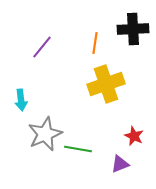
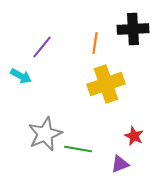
cyan arrow: moved 24 px up; rotated 55 degrees counterclockwise
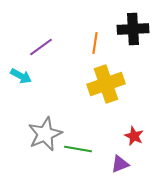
purple line: moved 1 px left; rotated 15 degrees clockwise
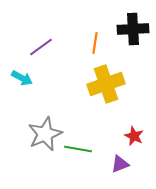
cyan arrow: moved 1 px right, 2 px down
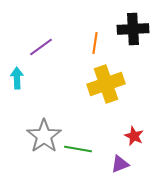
cyan arrow: moved 5 px left; rotated 120 degrees counterclockwise
gray star: moved 1 px left, 2 px down; rotated 12 degrees counterclockwise
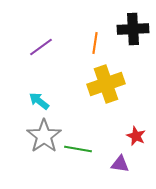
cyan arrow: moved 22 px right, 23 px down; rotated 50 degrees counterclockwise
red star: moved 2 px right
purple triangle: rotated 30 degrees clockwise
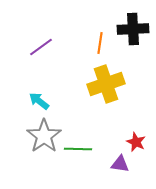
orange line: moved 5 px right
red star: moved 6 px down
green line: rotated 8 degrees counterclockwise
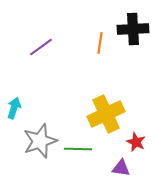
yellow cross: moved 30 px down; rotated 6 degrees counterclockwise
cyan arrow: moved 25 px left, 7 px down; rotated 70 degrees clockwise
gray star: moved 4 px left, 5 px down; rotated 16 degrees clockwise
purple triangle: moved 1 px right, 4 px down
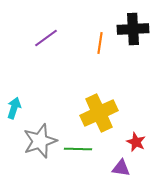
purple line: moved 5 px right, 9 px up
yellow cross: moved 7 px left, 1 px up
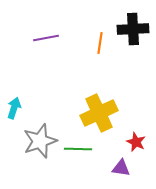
purple line: rotated 25 degrees clockwise
